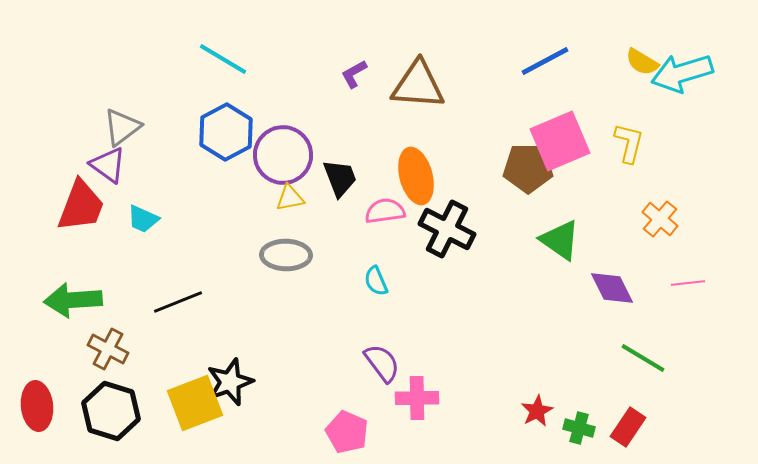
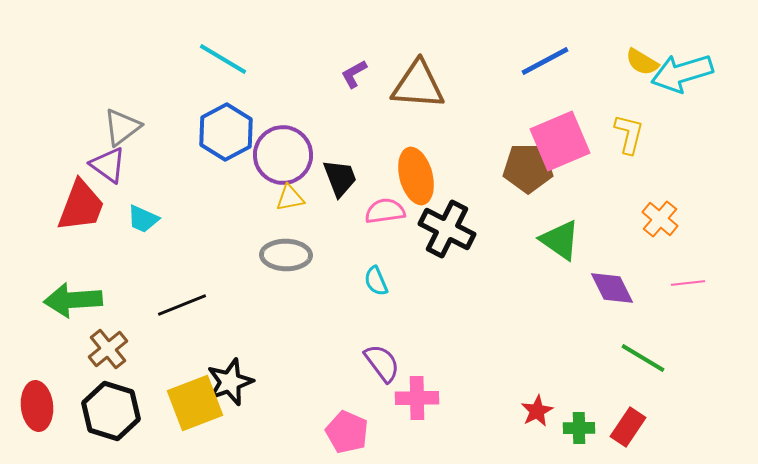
yellow L-shape: moved 9 px up
black line: moved 4 px right, 3 px down
brown cross: rotated 24 degrees clockwise
green cross: rotated 16 degrees counterclockwise
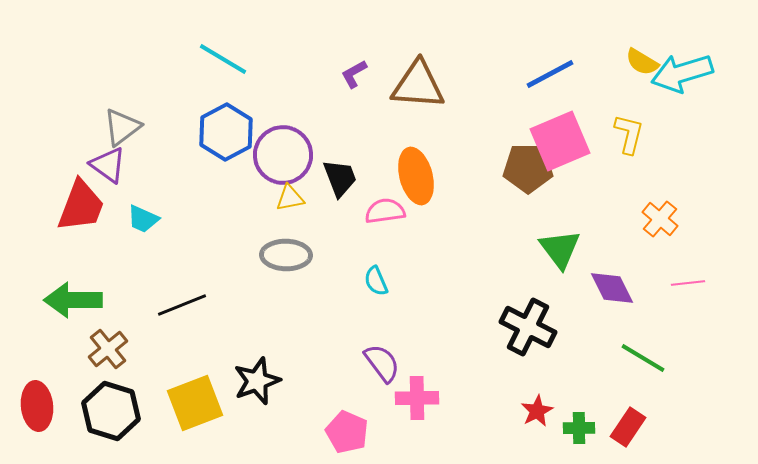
blue line: moved 5 px right, 13 px down
black cross: moved 81 px right, 98 px down
green triangle: moved 9 px down; rotated 18 degrees clockwise
green arrow: rotated 4 degrees clockwise
black star: moved 27 px right, 1 px up
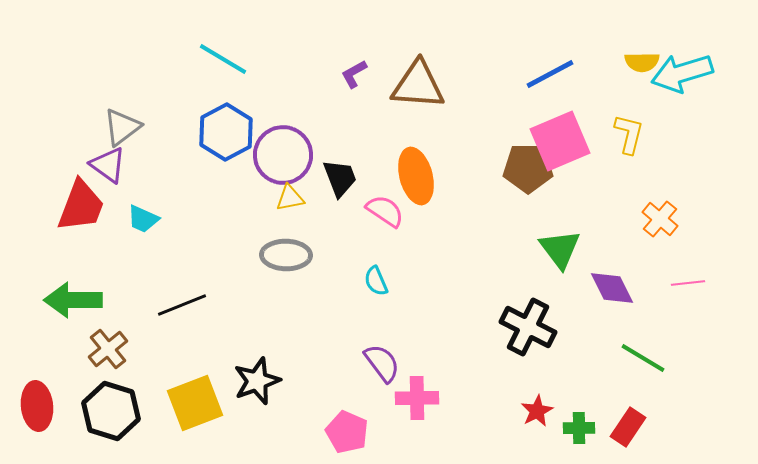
yellow semicircle: rotated 32 degrees counterclockwise
pink semicircle: rotated 42 degrees clockwise
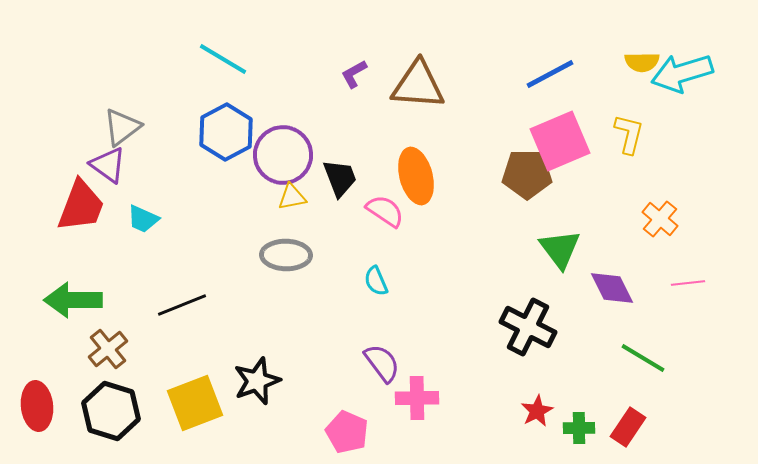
brown pentagon: moved 1 px left, 6 px down
yellow triangle: moved 2 px right, 1 px up
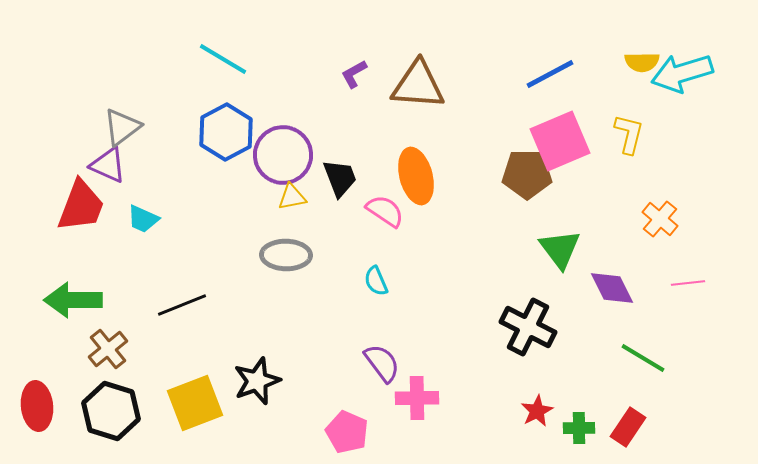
purple triangle: rotated 12 degrees counterclockwise
